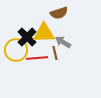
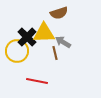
yellow circle: moved 1 px right, 1 px down
red line: moved 23 px down; rotated 15 degrees clockwise
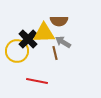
brown semicircle: moved 8 px down; rotated 18 degrees clockwise
black cross: moved 1 px right, 2 px down
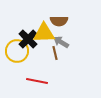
gray arrow: moved 2 px left
